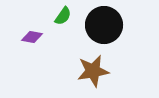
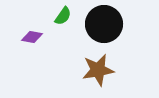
black circle: moved 1 px up
brown star: moved 5 px right, 1 px up
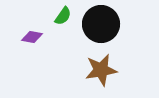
black circle: moved 3 px left
brown star: moved 3 px right
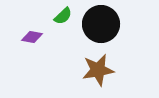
green semicircle: rotated 12 degrees clockwise
brown star: moved 3 px left
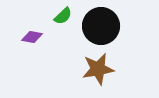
black circle: moved 2 px down
brown star: moved 1 px up
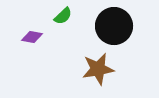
black circle: moved 13 px right
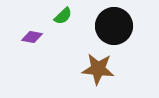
brown star: rotated 16 degrees clockwise
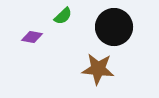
black circle: moved 1 px down
